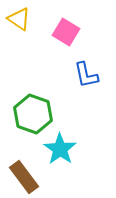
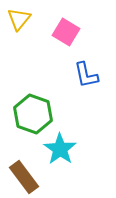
yellow triangle: rotated 35 degrees clockwise
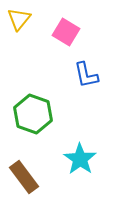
cyan star: moved 20 px right, 10 px down
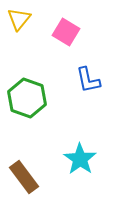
blue L-shape: moved 2 px right, 5 px down
green hexagon: moved 6 px left, 16 px up
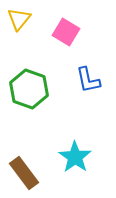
green hexagon: moved 2 px right, 9 px up
cyan star: moved 5 px left, 2 px up
brown rectangle: moved 4 px up
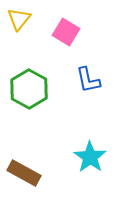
green hexagon: rotated 9 degrees clockwise
cyan star: moved 15 px right
brown rectangle: rotated 24 degrees counterclockwise
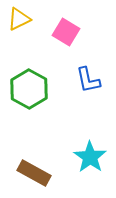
yellow triangle: rotated 25 degrees clockwise
brown rectangle: moved 10 px right
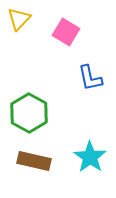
yellow triangle: rotated 20 degrees counterclockwise
blue L-shape: moved 2 px right, 2 px up
green hexagon: moved 24 px down
brown rectangle: moved 12 px up; rotated 16 degrees counterclockwise
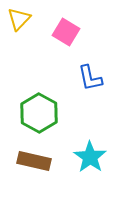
green hexagon: moved 10 px right
